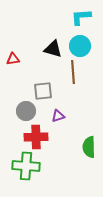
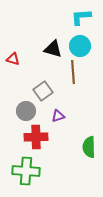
red triangle: rotated 24 degrees clockwise
gray square: rotated 30 degrees counterclockwise
green cross: moved 5 px down
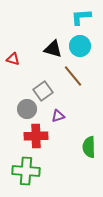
brown line: moved 4 px down; rotated 35 degrees counterclockwise
gray circle: moved 1 px right, 2 px up
red cross: moved 1 px up
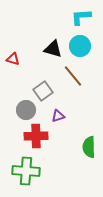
gray circle: moved 1 px left, 1 px down
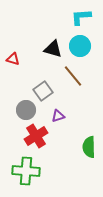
red cross: rotated 30 degrees counterclockwise
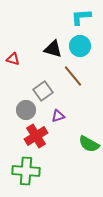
green semicircle: moved 3 px up; rotated 60 degrees counterclockwise
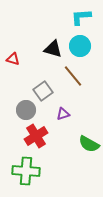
purple triangle: moved 5 px right, 2 px up
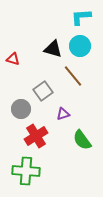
gray circle: moved 5 px left, 1 px up
green semicircle: moved 7 px left, 4 px up; rotated 25 degrees clockwise
